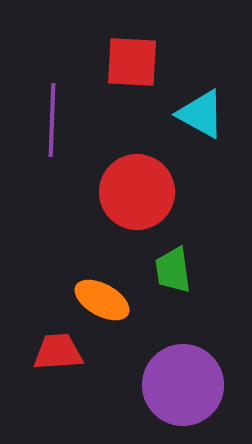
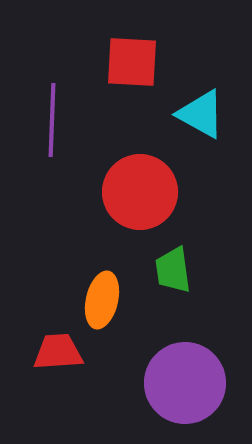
red circle: moved 3 px right
orange ellipse: rotated 74 degrees clockwise
purple circle: moved 2 px right, 2 px up
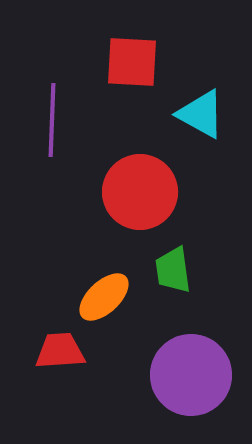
orange ellipse: moved 2 px right, 3 px up; rotated 34 degrees clockwise
red trapezoid: moved 2 px right, 1 px up
purple circle: moved 6 px right, 8 px up
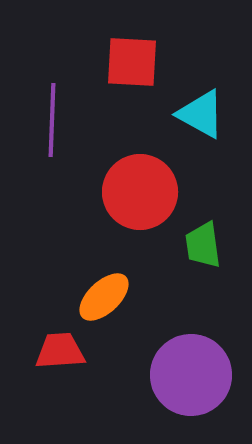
green trapezoid: moved 30 px right, 25 px up
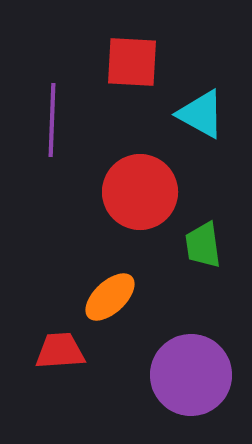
orange ellipse: moved 6 px right
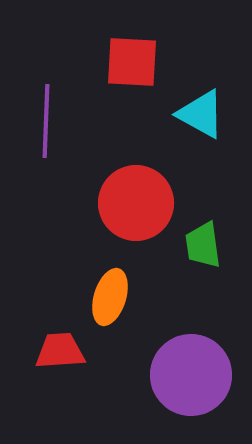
purple line: moved 6 px left, 1 px down
red circle: moved 4 px left, 11 px down
orange ellipse: rotated 30 degrees counterclockwise
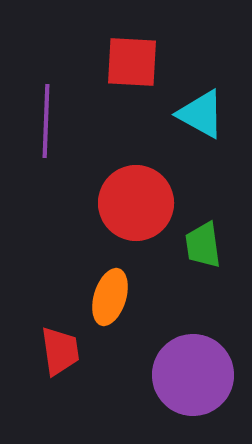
red trapezoid: rotated 86 degrees clockwise
purple circle: moved 2 px right
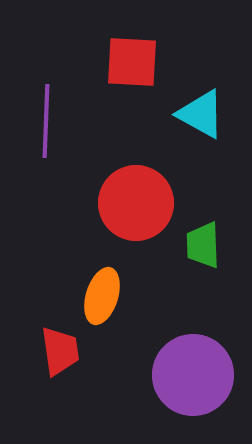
green trapezoid: rotated 6 degrees clockwise
orange ellipse: moved 8 px left, 1 px up
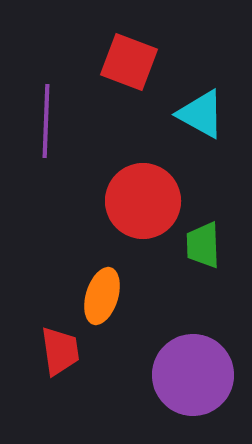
red square: moved 3 px left; rotated 18 degrees clockwise
red circle: moved 7 px right, 2 px up
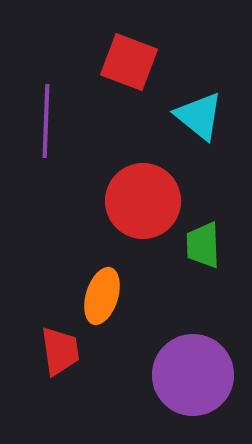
cyan triangle: moved 2 px left, 2 px down; rotated 10 degrees clockwise
